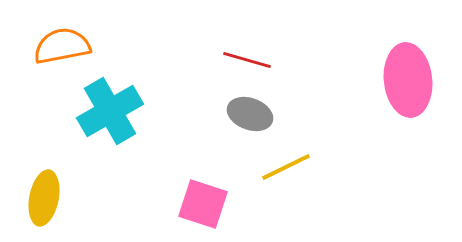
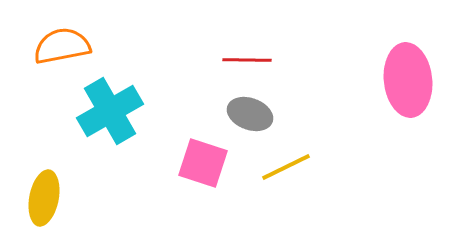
red line: rotated 15 degrees counterclockwise
pink square: moved 41 px up
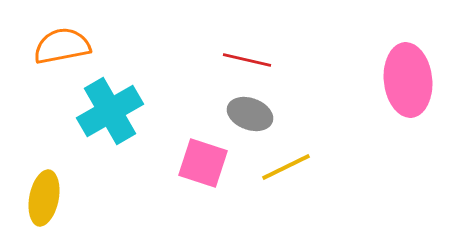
red line: rotated 12 degrees clockwise
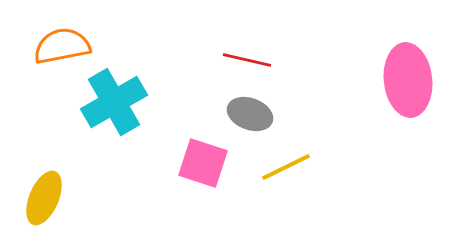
cyan cross: moved 4 px right, 9 px up
yellow ellipse: rotated 12 degrees clockwise
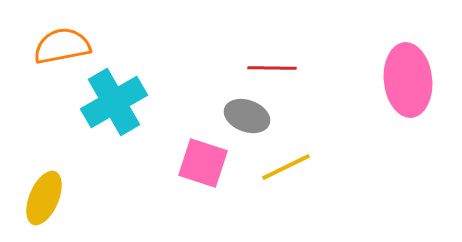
red line: moved 25 px right, 8 px down; rotated 12 degrees counterclockwise
gray ellipse: moved 3 px left, 2 px down
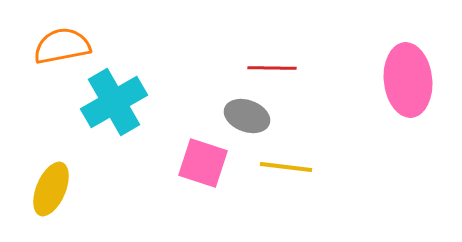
yellow line: rotated 33 degrees clockwise
yellow ellipse: moved 7 px right, 9 px up
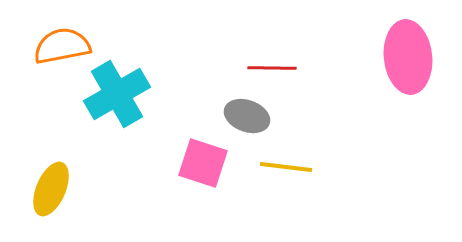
pink ellipse: moved 23 px up
cyan cross: moved 3 px right, 8 px up
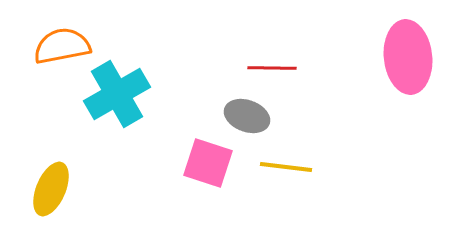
pink square: moved 5 px right
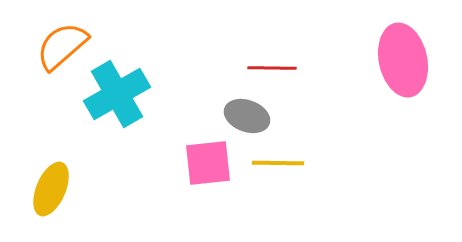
orange semicircle: rotated 30 degrees counterclockwise
pink ellipse: moved 5 px left, 3 px down; rotated 6 degrees counterclockwise
pink square: rotated 24 degrees counterclockwise
yellow line: moved 8 px left, 4 px up; rotated 6 degrees counterclockwise
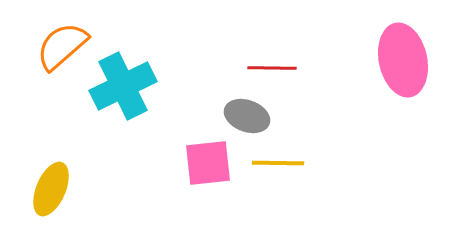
cyan cross: moved 6 px right, 8 px up; rotated 4 degrees clockwise
